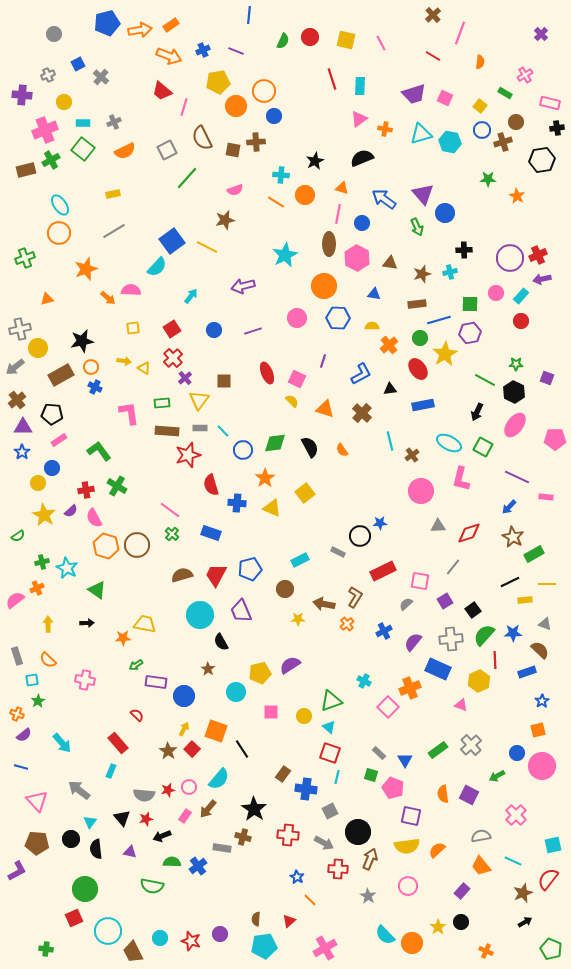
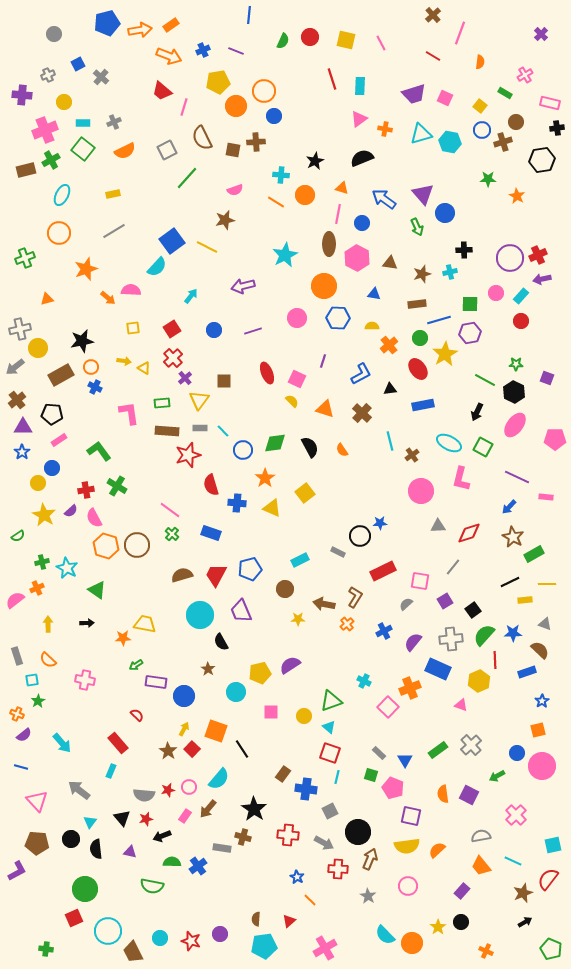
cyan ellipse at (60, 205): moved 2 px right, 10 px up; rotated 60 degrees clockwise
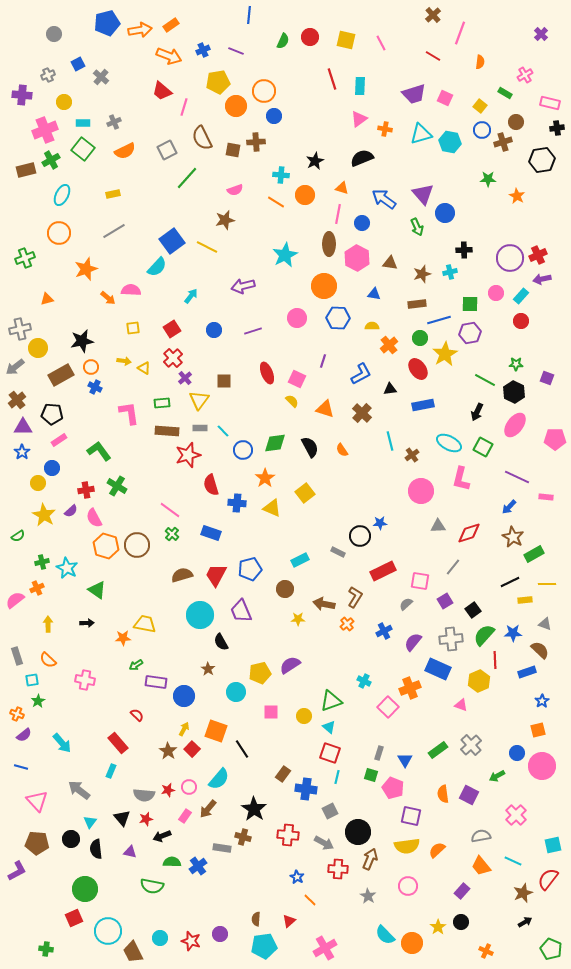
gray rectangle at (379, 753): rotated 64 degrees clockwise
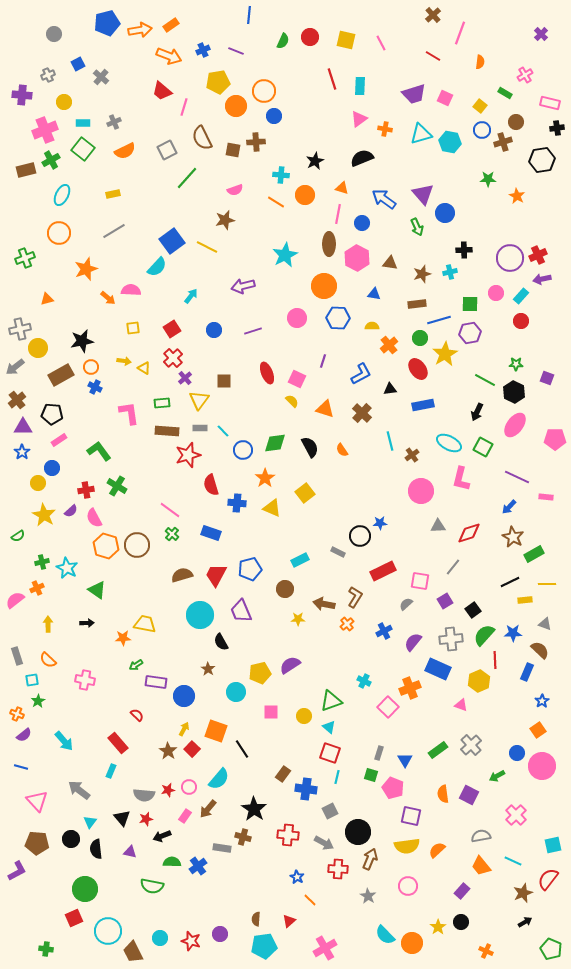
blue rectangle at (527, 672): rotated 48 degrees counterclockwise
orange square at (538, 730): rotated 21 degrees counterclockwise
cyan arrow at (62, 743): moved 2 px right, 2 px up
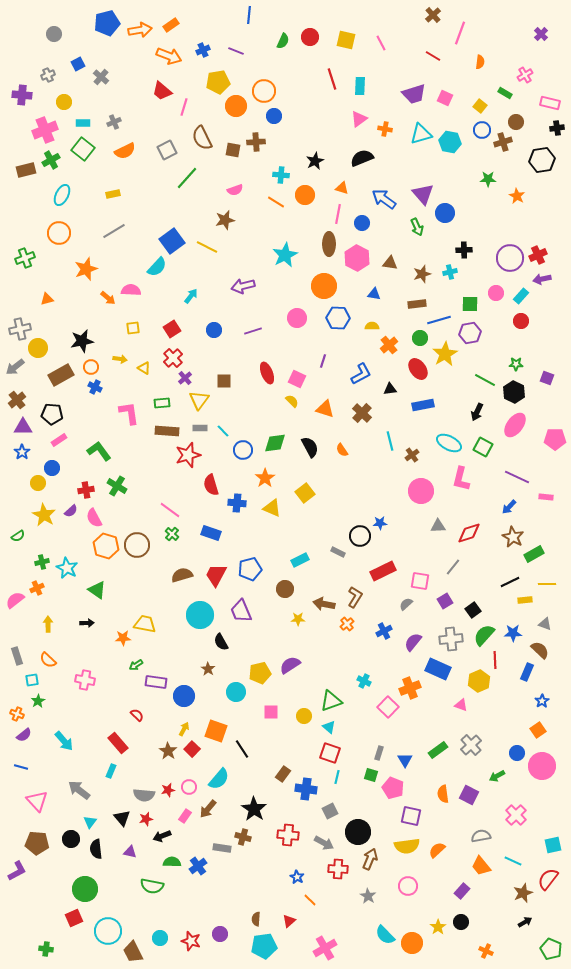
yellow arrow at (124, 361): moved 4 px left, 2 px up
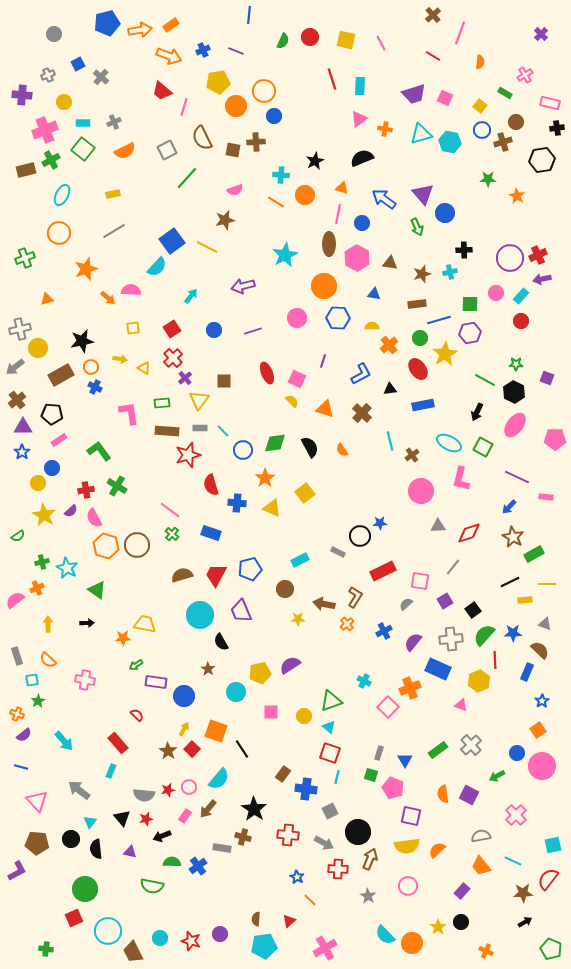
brown star at (523, 893): rotated 18 degrees clockwise
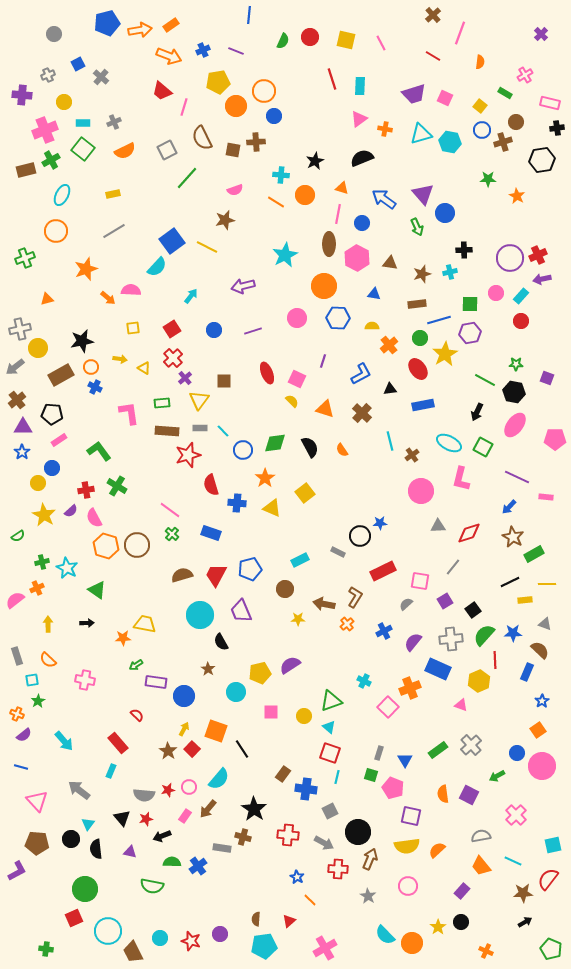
orange circle at (59, 233): moved 3 px left, 2 px up
black hexagon at (514, 392): rotated 15 degrees counterclockwise
cyan triangle at (90, 822): moved 2 px left, 2 px down
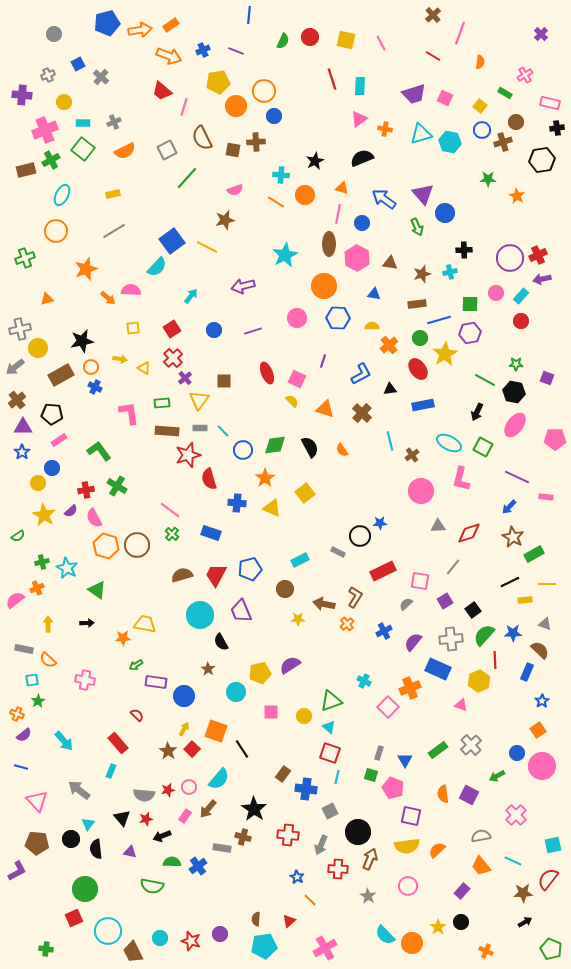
green diamond at (275, 443): moved 2 px down
red semicircle at (211, 485): moved 2 px left, 6 px up
gray rectangle at (17, 656): moved 7 px right, 7 px up; rotated 60 degrees counterclockwise
gray arrow at (324, 843): moved 3 px left, 2 px down; rotated 84 degrees clockwise
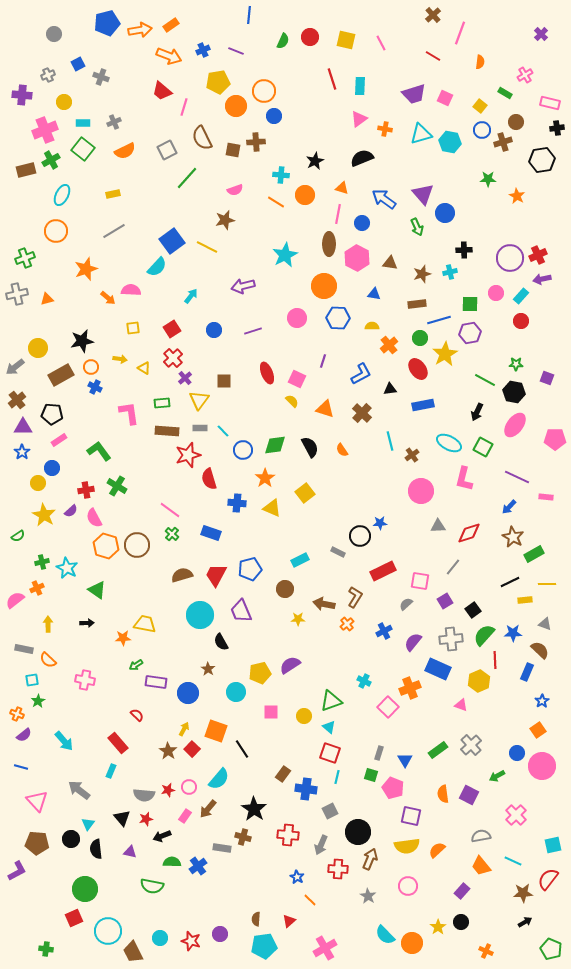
gray cross at (101, 77): rotated 21 degrees counterclockwise
gray cross at (20, 329): moved 3 px left, 35 px up
pink L-shape at (461, 479): moved 3 px right
blue circle at (184, 696): moved 4 px right, 3 px up
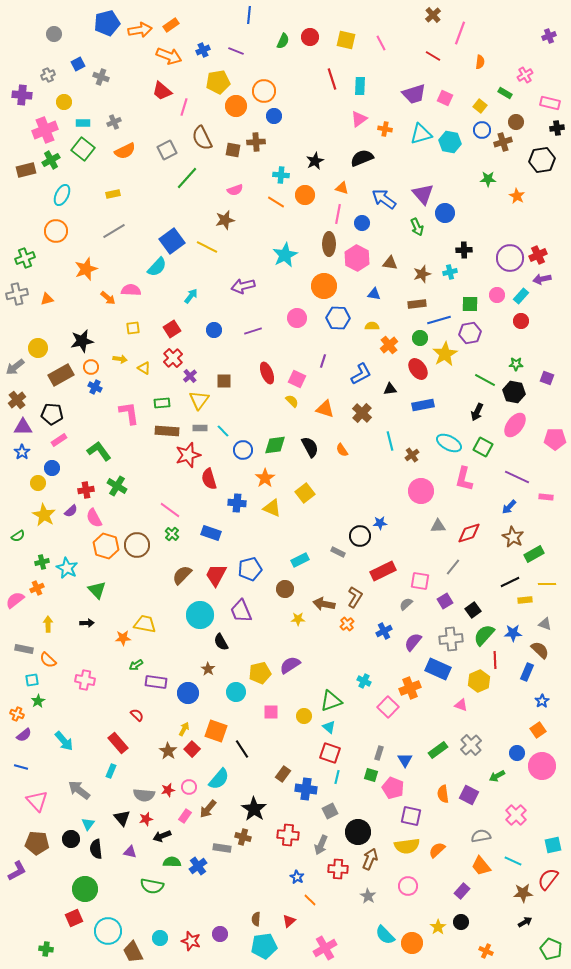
purple cross at (541, 34): moved 8 px right, 2 px down; rotated 24 degrees clockwise
pink circle at (496, 293): moved 1 px right, 2 px down
purple cross at (185, 378): moved 5 px right, 2 px up
brown semicircle at (182, 575): rotated 30 degrees counterclockwise
green triangle at (97, 590): rotated 12 degrees clockwise
